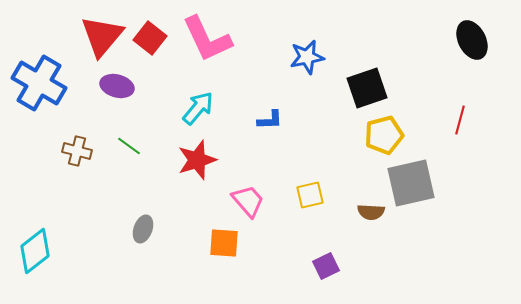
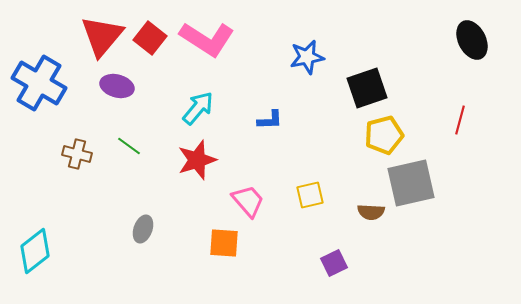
pink L-shape: rotated 32 degrees counterclockwise
brown cross: moved 3 px down
purple square: moved 8 px right, 3 px up
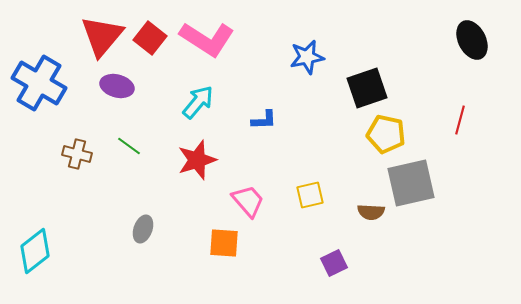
cyan arrow: moved 6 px up
blue L-shape: moved 6 px left
yellow pentagon: moved 2 px right, 1 px up; rotated 27 degrees clockwise
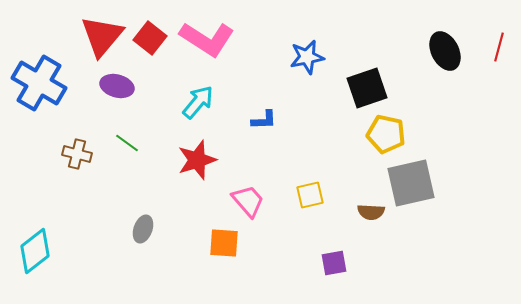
black ellipse: moved 27 px left, 11 px down
red line: moved 39 px right, 73 px up
green line: moved 2 px left, 3 px up
purple square: rotated 16 degrees clockwise
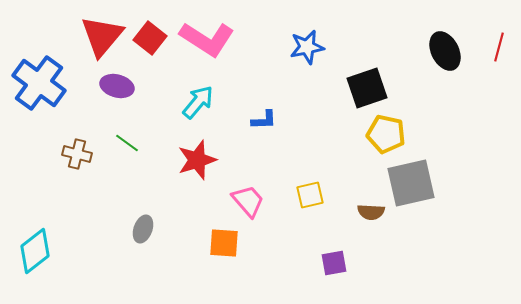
blue star: moved 10 px up
blue cross: rotated 6 degrees clockwise
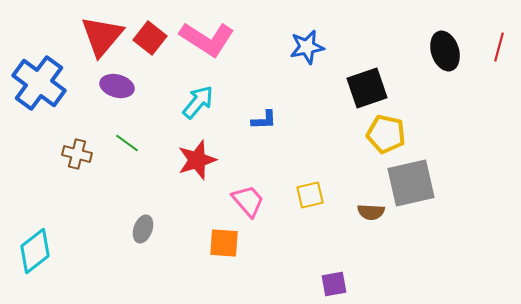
black ellipse: rotated 9 degrees clockwise
purple square: moved 21 px down
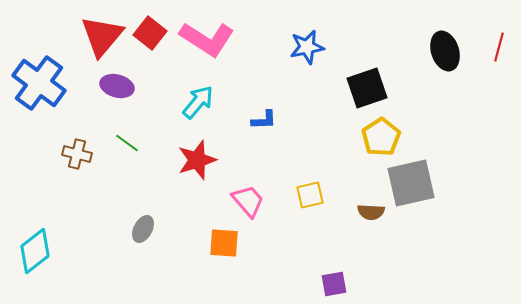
red square: moved 5 px up
yellow pentagon: moved 5 px left, 3 px down; rotated 27 degrees clockwise
gray ellipse: rotated 8 degrees clockwise
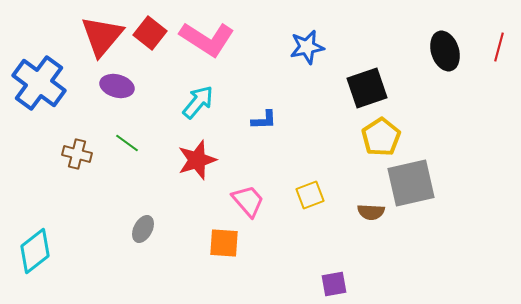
yellow square: rotated 8 degrees counterclockwise
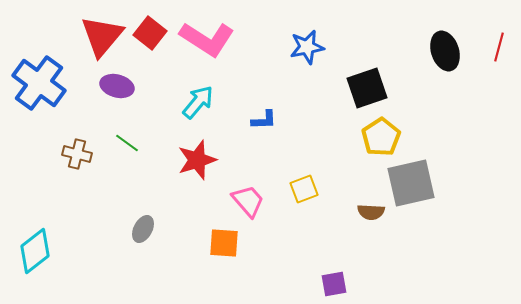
yellow square: moved 6 px left, 6 px up
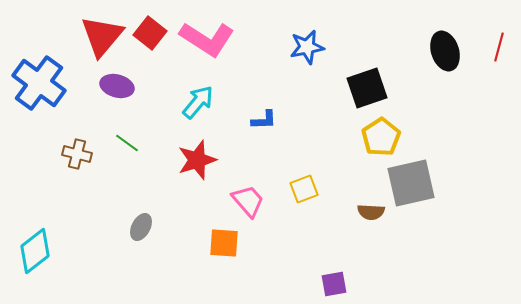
gray ellipse: moved 2 px left, 2 px up
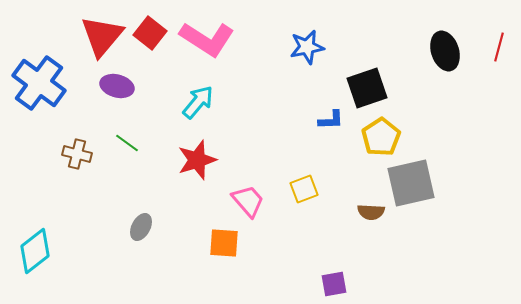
blue L-shape: moved 67 px right
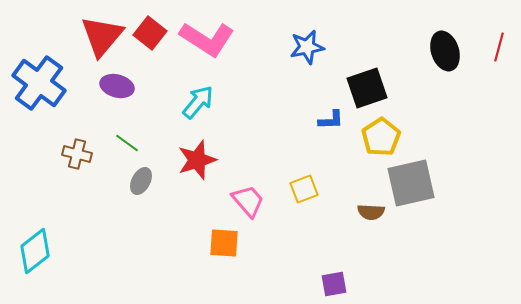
gray ellipse: moved 46 px up
